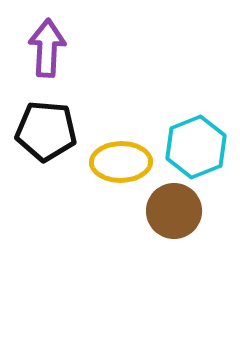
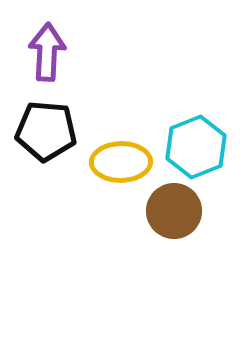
purple arrow: moved 4 px down
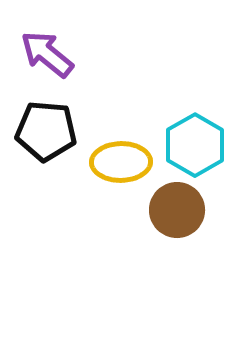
purple arrow: moved 2 px down; rotated 54 degrees counterclockwise
cyan hexagon: moved 1 px left, 2 px up; rotated 8 degrees counterclockwise
brown circle: moved 3 px right, 1 px up
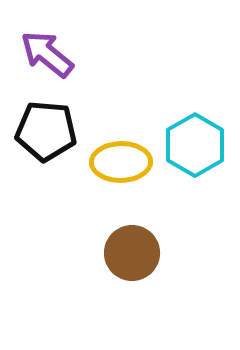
brown circle: moved 45 px left, 43 px down
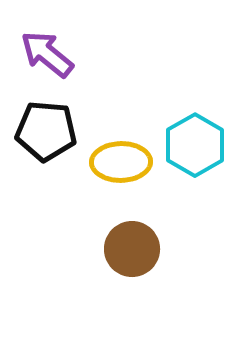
brown circle: moved 4 px up
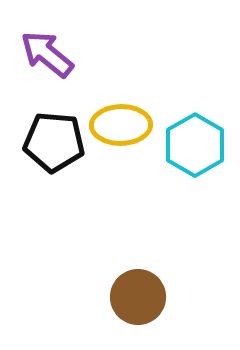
black pentagon: moved 8 px right, 11 px down
yellow ellipse: moved 37 px up
brown circle: moved 6 px right, 48 px down
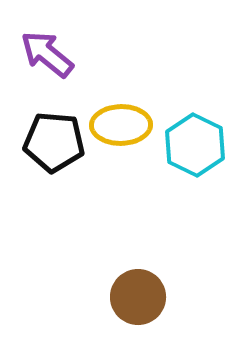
cyan hexagon: rotated 4 degrees counterclockwise
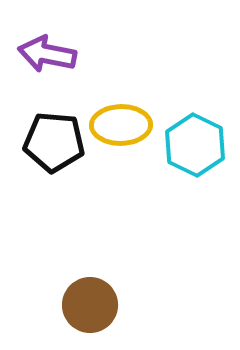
purple arrow: rotated 28 degrees counterclockwise
brown circle: moved 48 px left, 8 px down
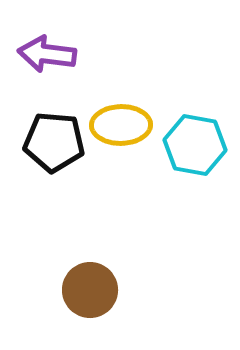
purple arrow: rotated 4 degrees counterclockwise
cyan hexagon: rotated 16 degrees counterclockwise
brown circle: moved 15 px up
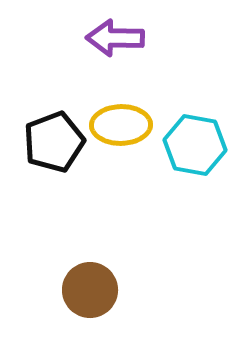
purple arrow: moved 68 px right, 16 px up; rotated 6 degrees counterclockwise
black pentagon: rotated 26 degrees counterclockwise
